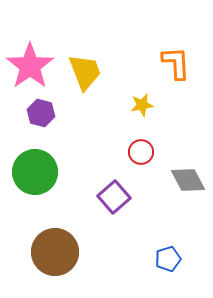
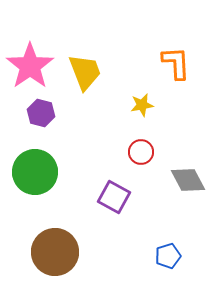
purple square: rotated 20 degrees counterclockwise
blue pentagon: moved 3 px up
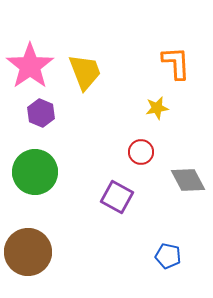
yellow star: moved 15 px right, 3 px down
purple hexagon: rotated 8 degrees clockwise
purple square: moved 3 px right
brown circle: moved 27 px left
blue pentagon: rotated 30 degrees clockwise
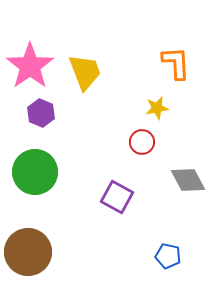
red circle: moved 1 px right, 10 px up
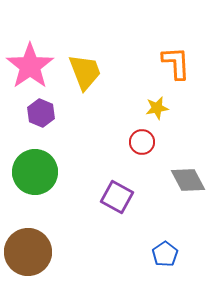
blue pentagon: moved 3 px left, 2 px up; rotated 25 degrees clockwise
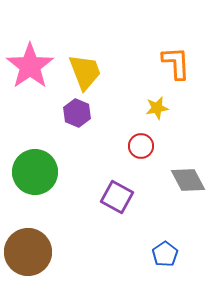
purple hexagon: moved 36 px right
red circle: moved 1 px left, 4 px down
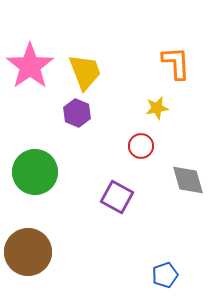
gray diamond: rotated 12 degrees clockwise
blue pentagon: moved 21 px down; rotated 15 degrees clockwise
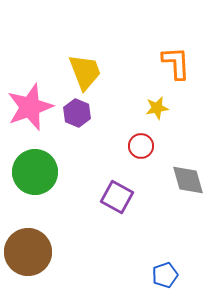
pink star: moved 41 px down; rotated 15 degrees clockwise
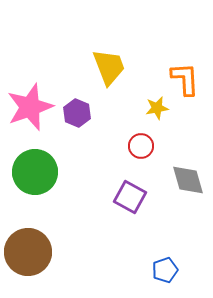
orange L-shape: moved 9 px right, 16 px down
yellow trapezoid: moved 24 px right, 5 px up
purple square: moved 13 px right
blue pentagon: moved 5 px up
